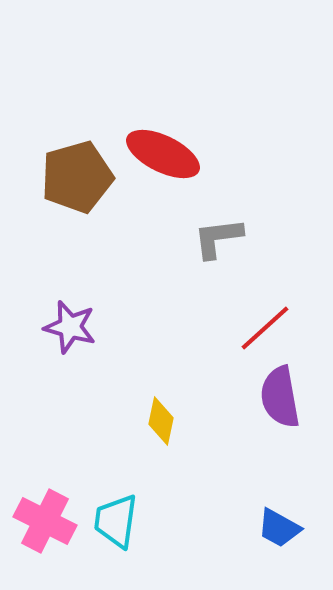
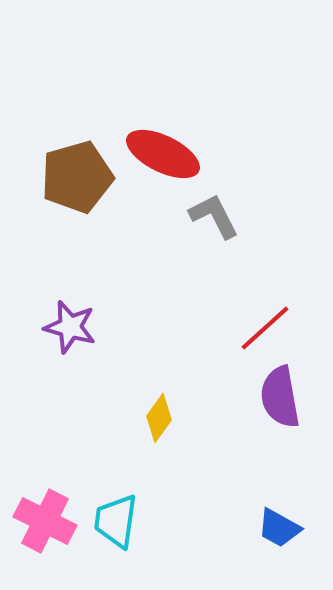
gray L-shape: moved 4 px left, 22 px up; rotated 70 degrees clockwise
yellow diamond: moved 2 px left, 3 px up; rotated 24 degrees clockwise
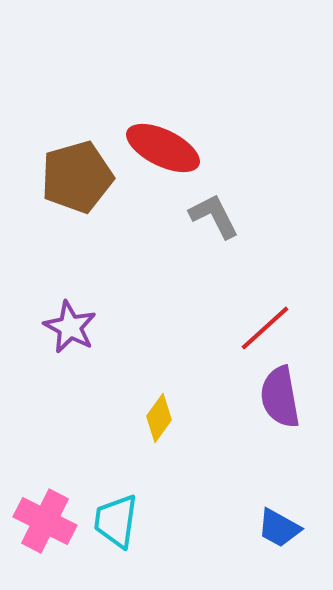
red ellipse: moved 6 px up
purple star: rotated 12 degrees clockwise
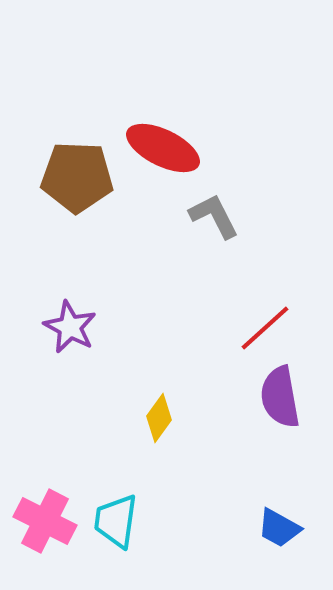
brown pentagon: rotated 18 degrees clockwise
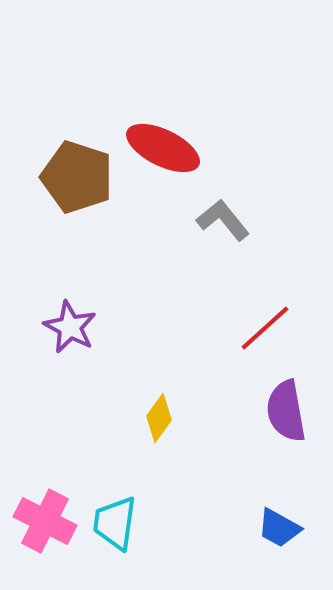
brown pentagon: rotated 16 degrees clockwise
gray L-shape: moved 9 px right, 4 px down; rotated 12 degrees counterclockwise
purple semicircle: moved 6 px right, 14 px down
cyan trapezoid: moved 1 px left, 2 px down
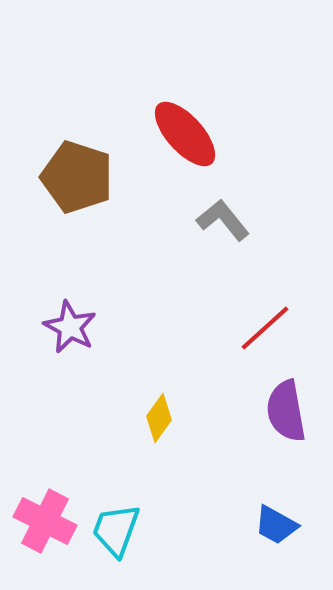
red ellipse: moved 22 px right, 14 px up; rotated 22 degrees clockwise
cyan trapezoid: moved 1 px right, 7 px down; rotated 12 degrees clockwise
blue trapezoid: moved 3 px left, 3 px up
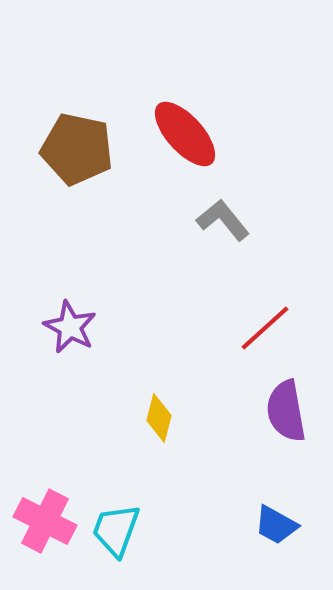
brown pentagon: moved 28 px up; rotated 6 degrees counterclockwise
yellow diamond: rotated 21 degrees counterclockwise
